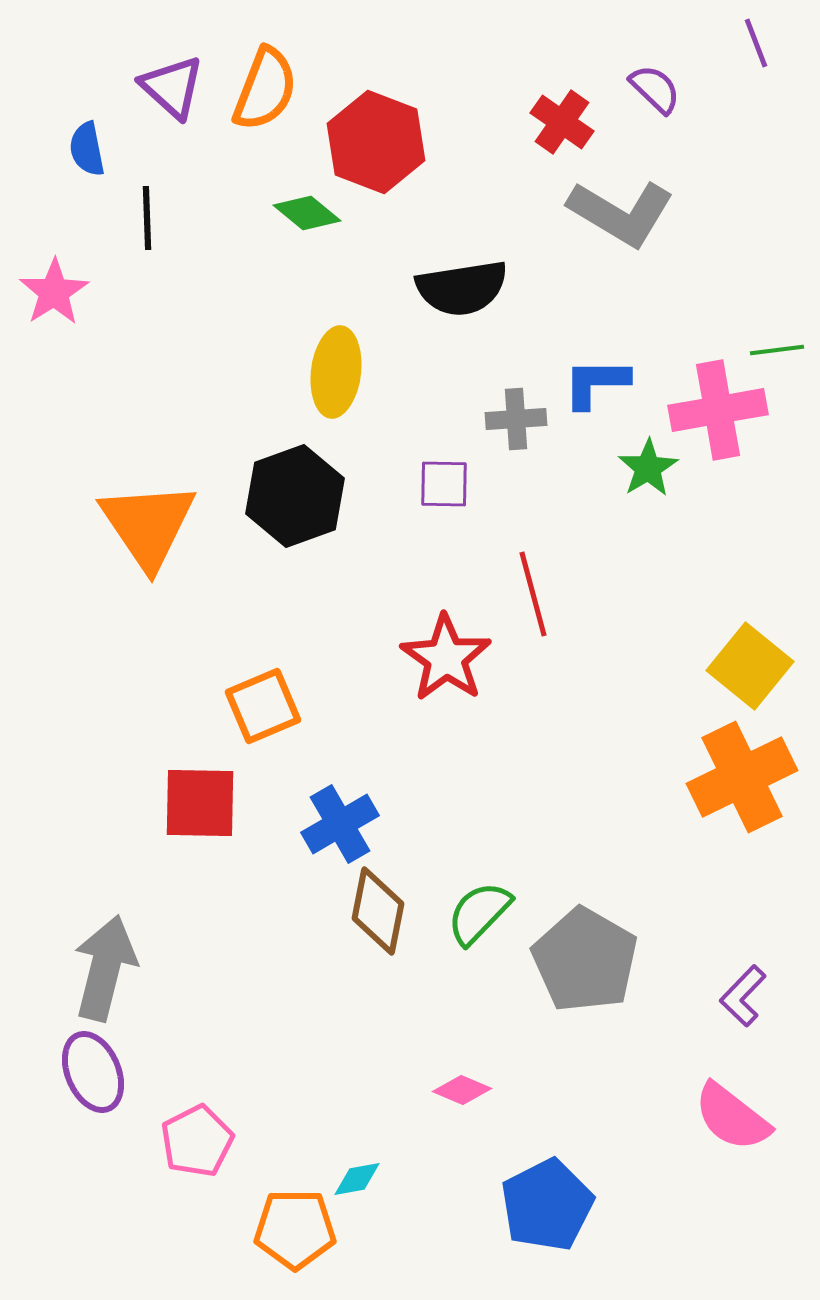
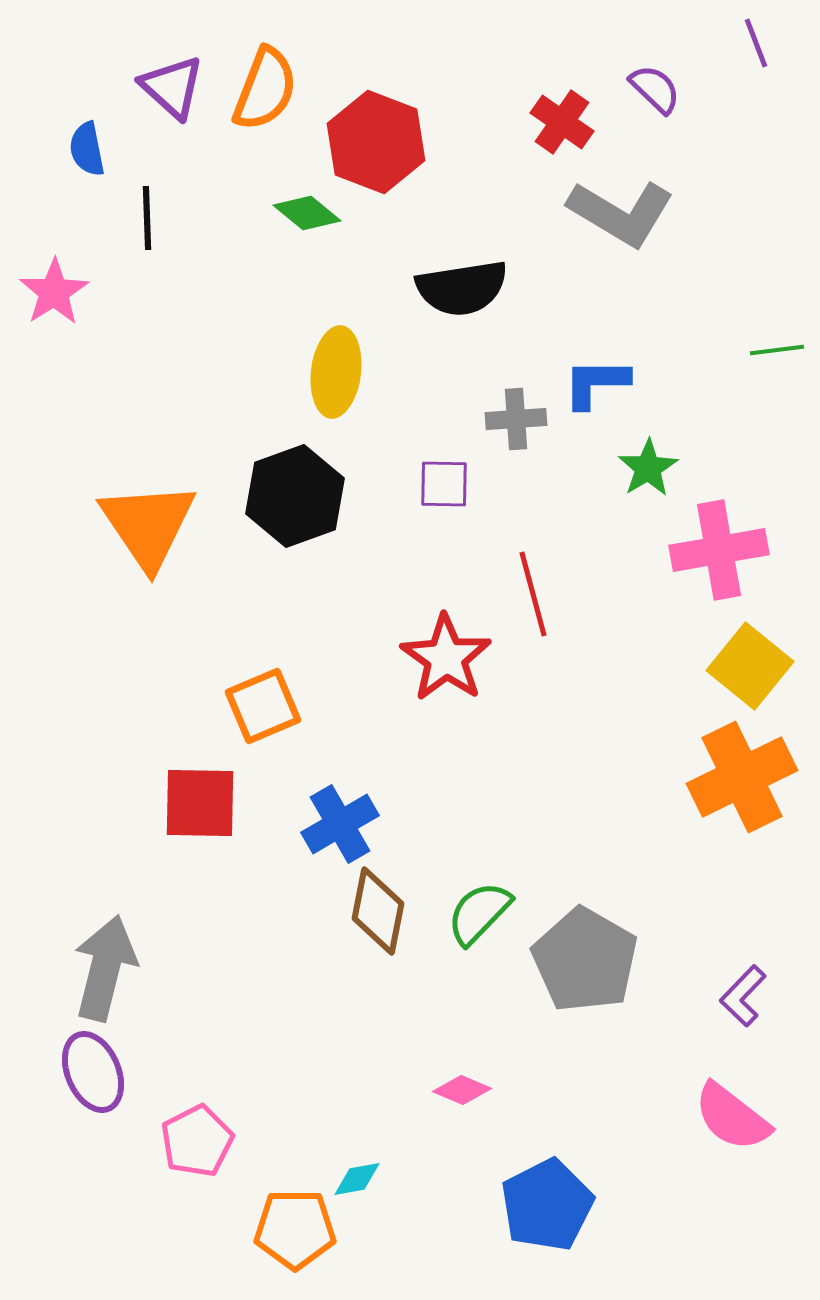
pink cross: moved 1 px right, 140 px down
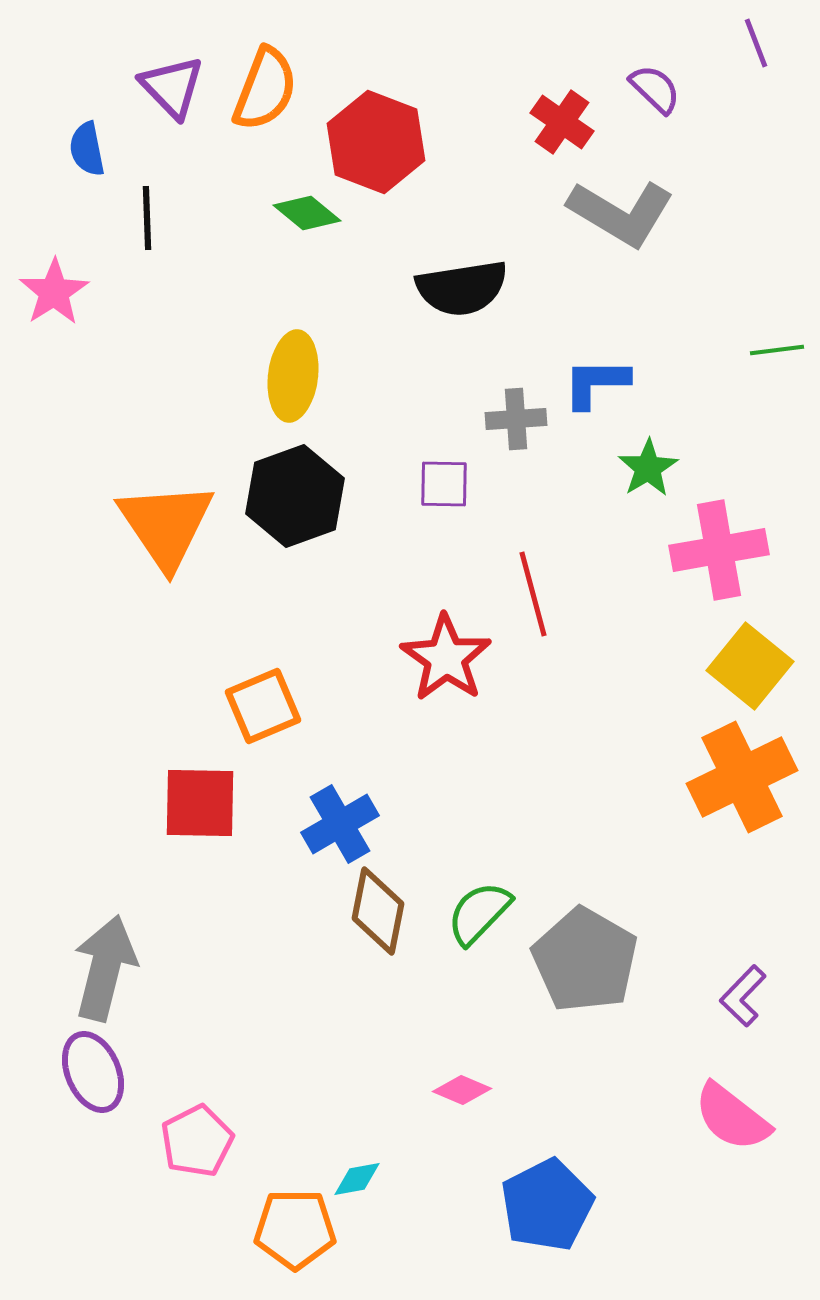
purple triangle: rotated 4 degrees clockwise
yellow ellipse: moved 43 px left, 4 px down
orange triangle: moved 18 px right
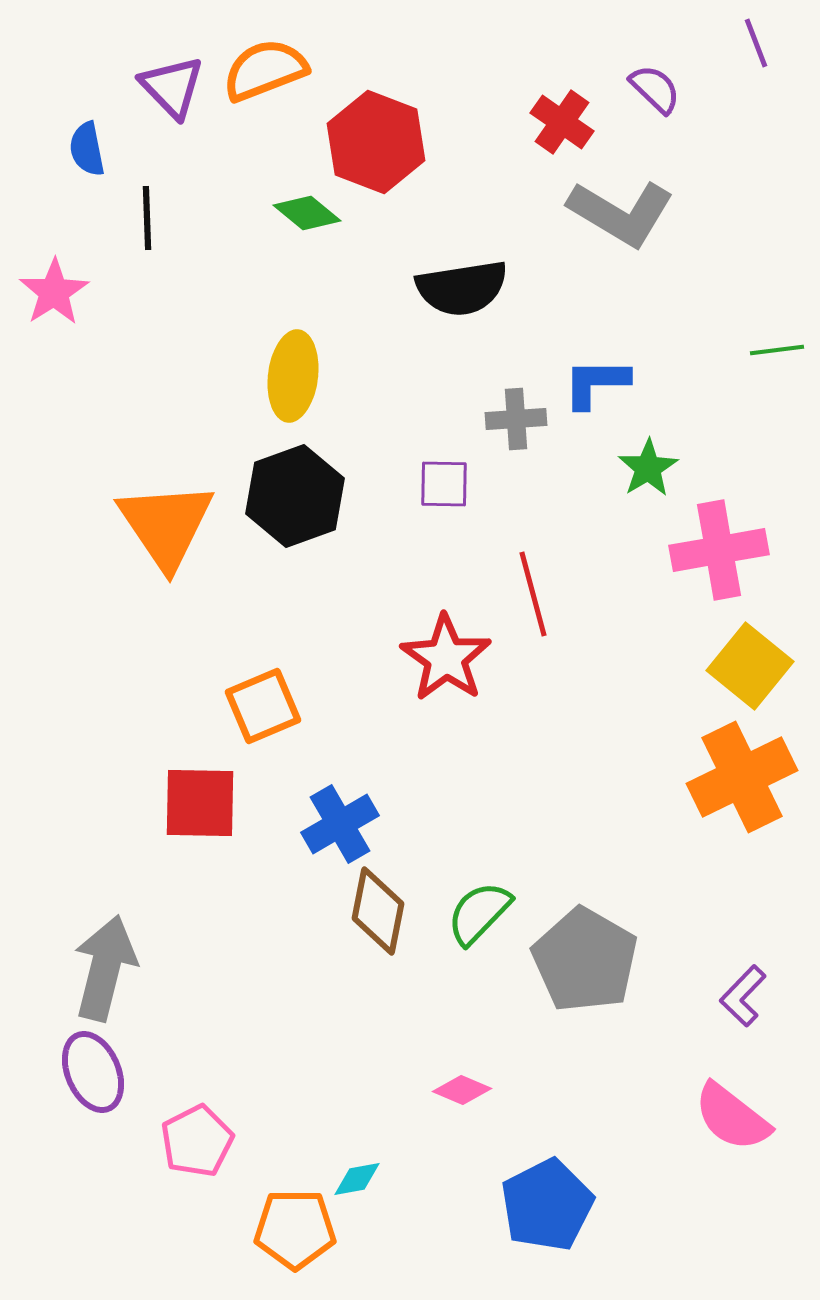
orange semicircle: moved 19 px up; rotated 132 degrees counterclockwise
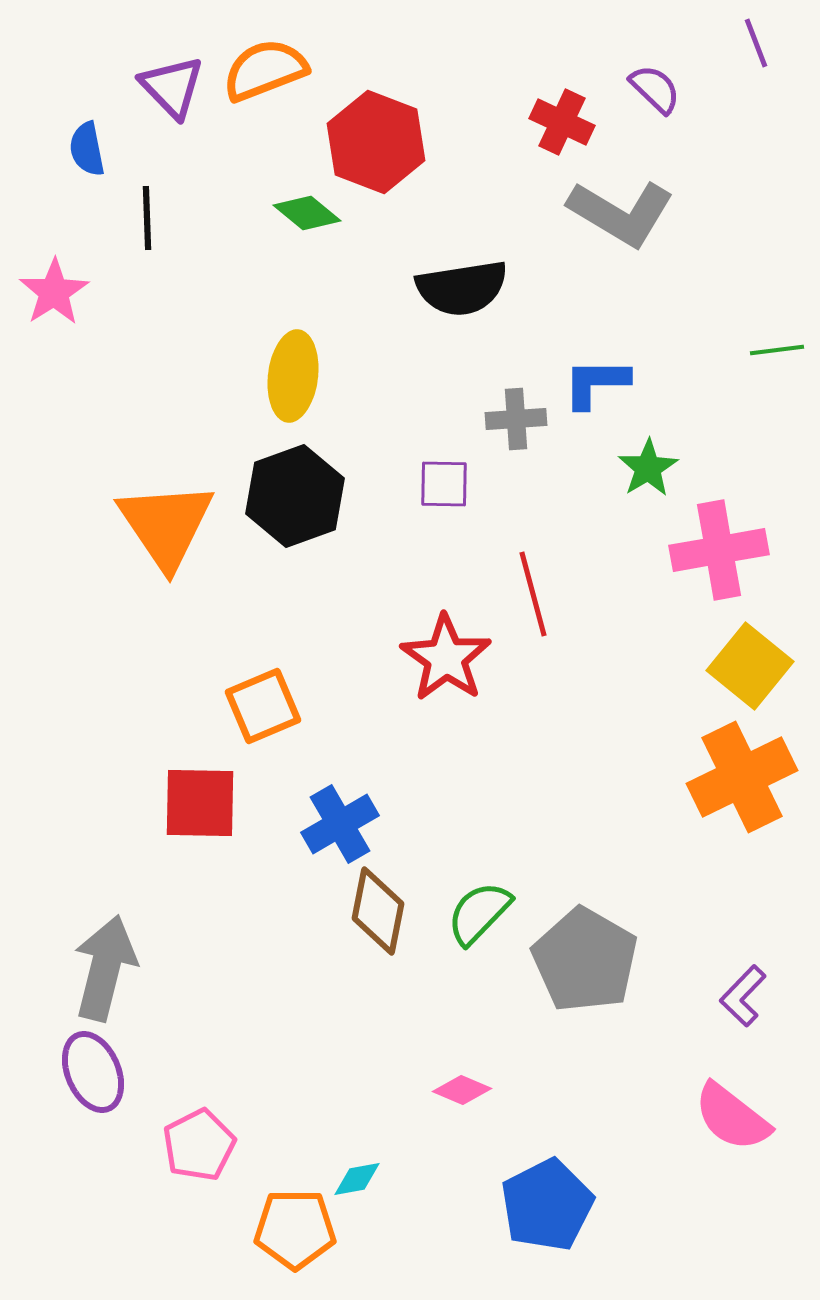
red cross: rotated 10 degrees counterclockwise
pink pentagon: moved 2 px right, 4 px down
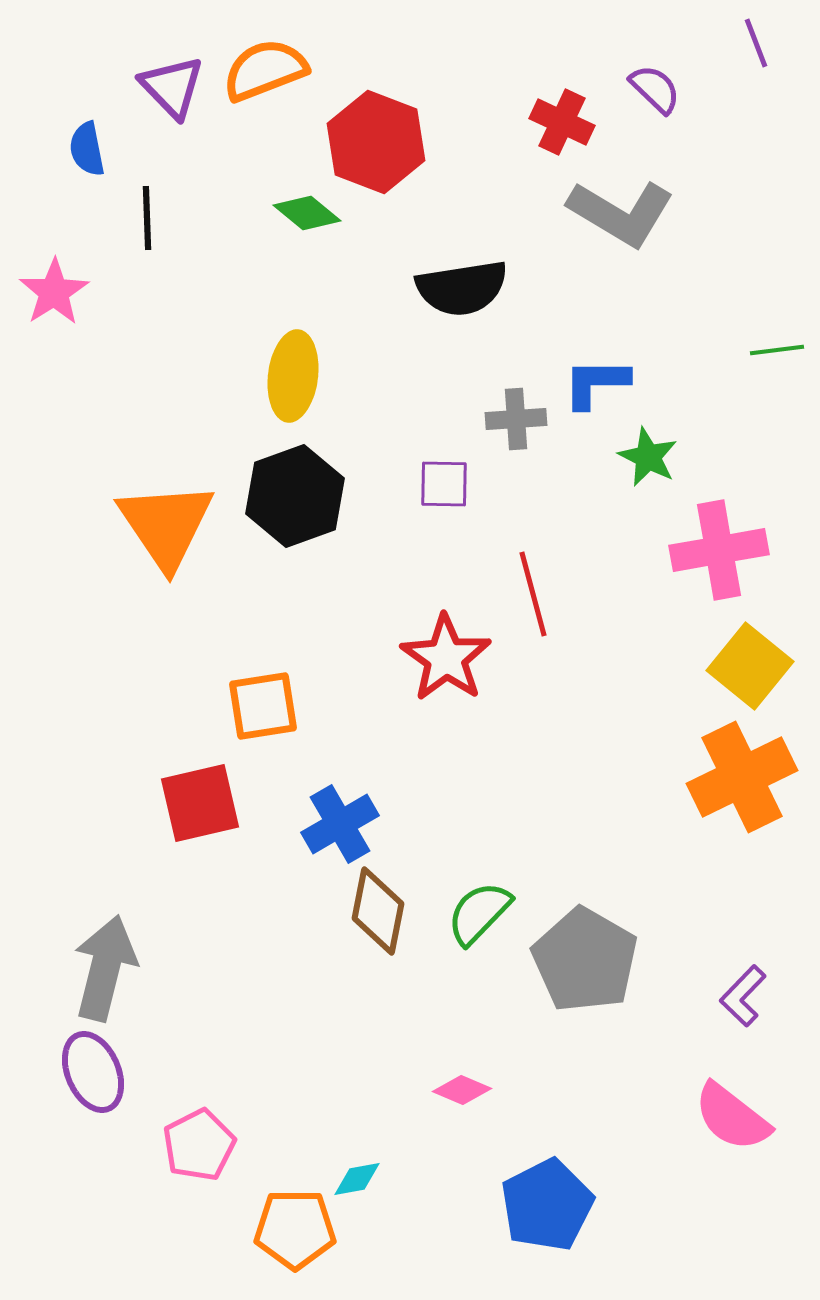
green star: moved 11 px up; rotated 14 degrees counterclockwise
orange square: rotated 14 degrees clockwise
red square: rotated 14 degrees counterclockwise
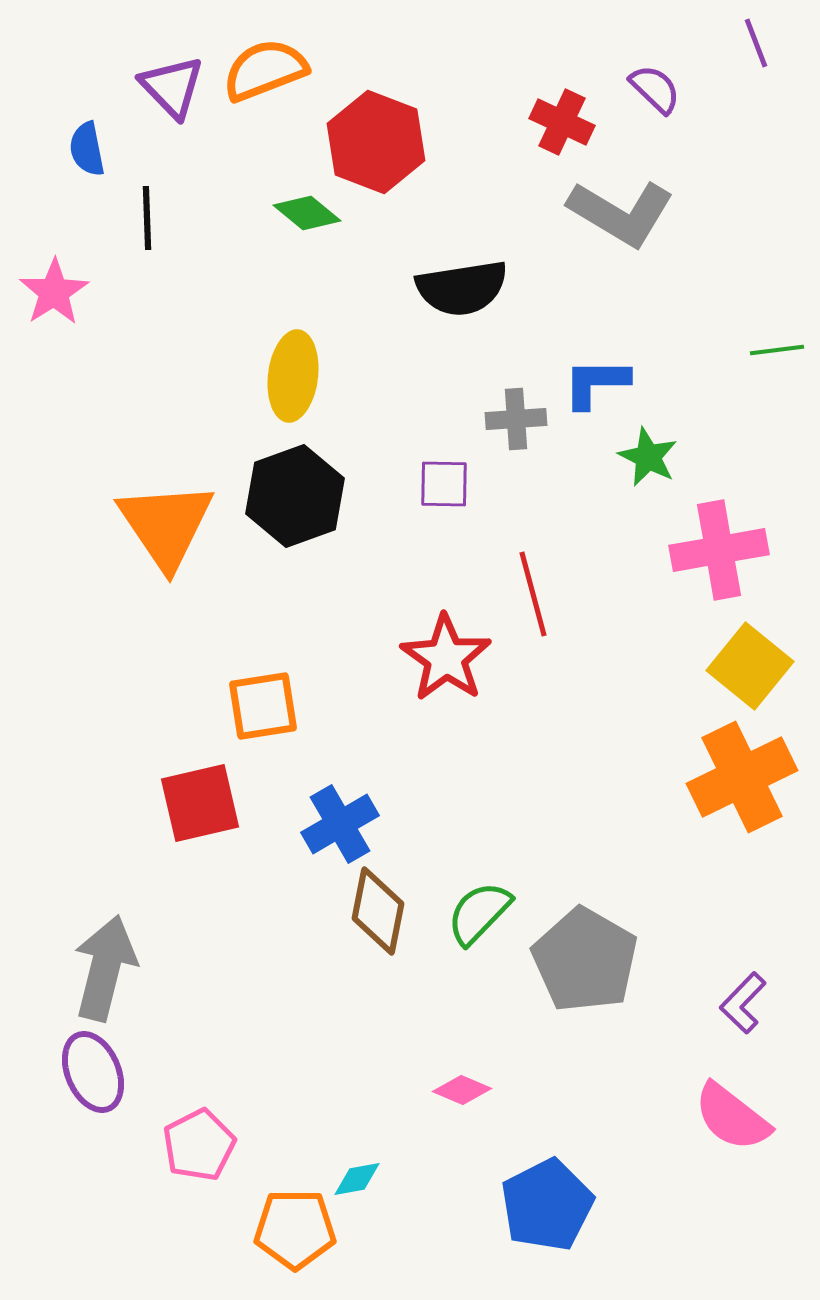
purple L-shape: moved 7 px down
